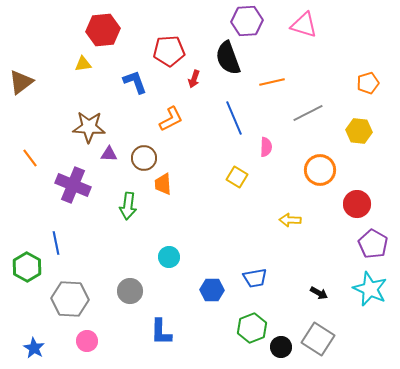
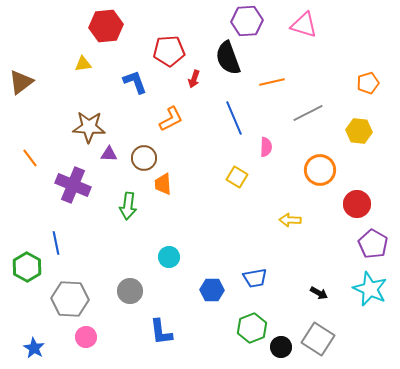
red hexagon at (103, 30): moved 3 px right, 4 px up
blue L-shape at (161, 332): rotated 8 degrees counterclockwise
pink circle at (87, 341): moved 1 px left, 4 px up
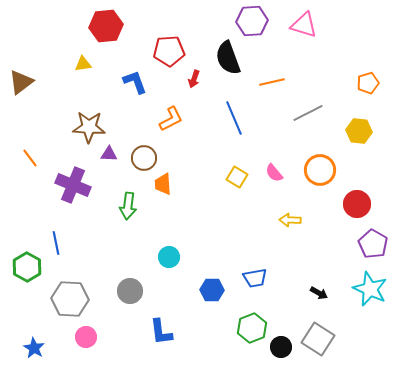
purple hexagon at (247, 21): moved 5 px right
pink semicircle at (266, 147): moved 8 px right, 26 px down; rotated 138 degrees clockwise
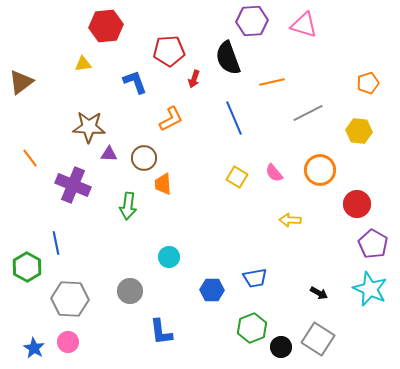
pink circle at (86, 337): moved 18 px left, 5 px down
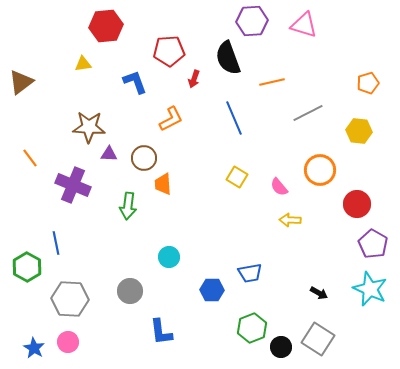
pink semicircle at (274, 173): moved 5 px right, 14 px down
blue trapezoid at (255, 278): moved 5 px left, 5 px up
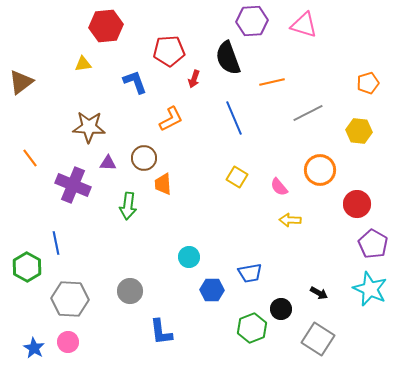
purple triangle at (109, 154): moved 1 px left, 9 px down
cyan circle at (169, 257): moved 20 px right
black circle at (281, 347): moved 38 px up
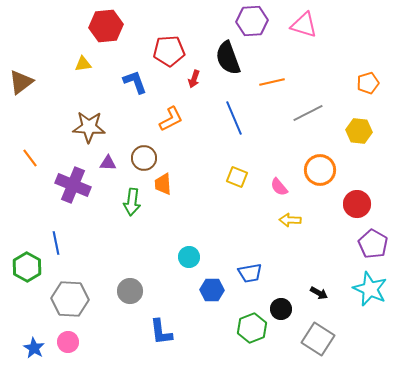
yellow square at (237, 177): rotated 10 degrees counterclockwise
green arrow at (128, 206): moved 4 px right, 4 px up
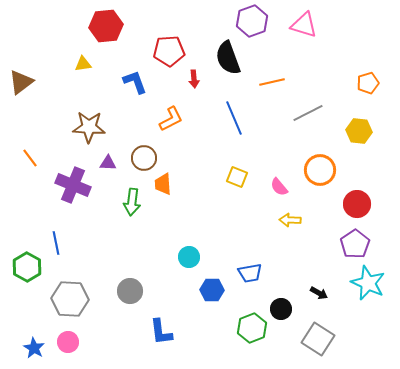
purple hexagon at (252, 21): rotated 16 degrees counterclockwise
red arrow at (194, 79): rotated 24 degrees counterclockwise
purple pentagon at (373, 244): moved 18 px left; rotated 8 degrees clockwise
cyan star at (370, 289): moved 2 px left, 6 px up
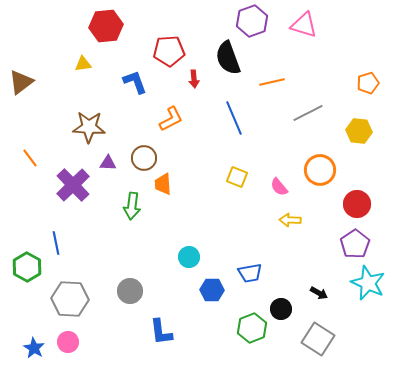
purple cross at (73, 185): rotated 24 degrees clockwise
green arrow at (132, 202): moved 4 px down
